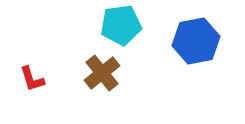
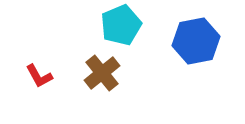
cyan pentagon: rotated 15 degrees counterclockwise
red L-shape: moved 7 px right, 3 px up; rotated 12 degrees counterclockwise
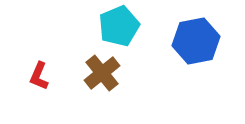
cyan pentagon: moved 2 px left, 1 px down
red L-shape: rotated 52 degrees clockwise
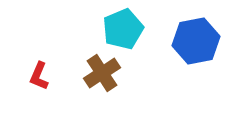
cyan pentagon: moved 4 px right, 3 px down
brown cross: rotated 6 degrees clockwise
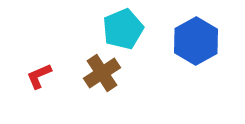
blue hexagon: rotated 18 degrees counterclockwise
red L-shape: rotated 44 degrees clockwise
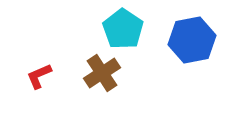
cyan pentagon: rotated 15 degrees counterclockwise
blue hexagon: moved 4 px left, 1 px up; rotated 18 degrees clockwise
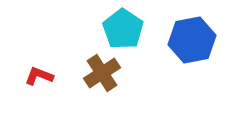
red L-shape: rotated 44 degrees clockwise
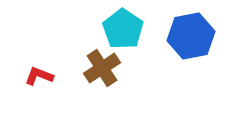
blue hexagon: moved 1 px left, 4 px up
brown cross: moved 5 px up
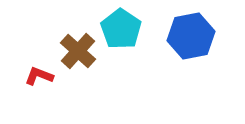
cyan pentagon: moved 2 px left
brown cross: moved 24 px left, 17 px up; rotated 15 degrees counterclockwise
